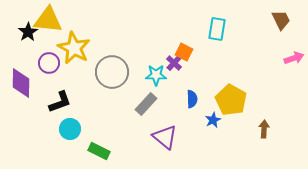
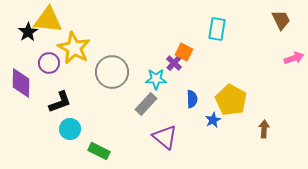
cyan star: moved 4 px down
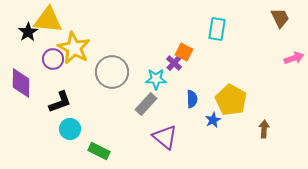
brown trapezoid: moved 1 px left, 2 px up
purple circle: moved 4 px right, 4 px up
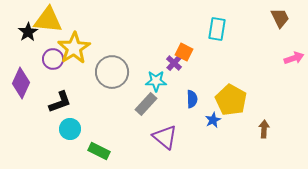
yellow star: rotated 12 degrees clockwise
cyan star: moved 2 px down
purple diamond: rotated 24 degrees clockwise
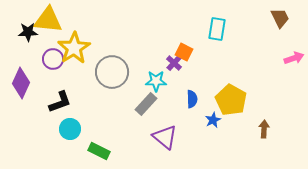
black star: rotated 30 degrees clockwise
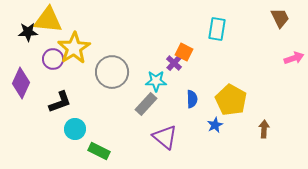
blue star: moved 2 px right, 5 px down
cyan circle: moved 5 px right
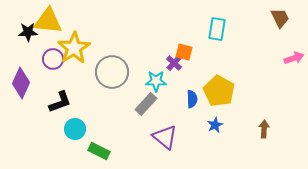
yellow triangle: moved 1 px down
orange square: rotated 12 degrees counterclockwise
yellow pentagon: moved 12 px left, 9 px up
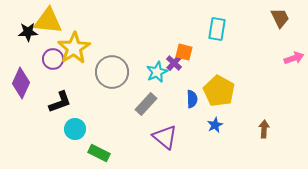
cyan star: moved 1 px right, 9 px up; rotated 25 degrees counterclockwise
green rectangle: moved 2 px down
